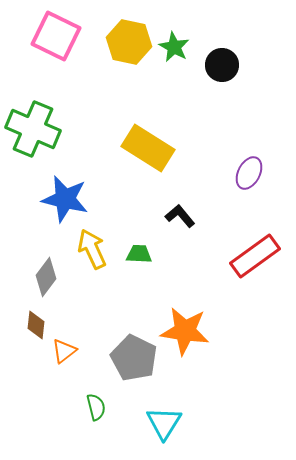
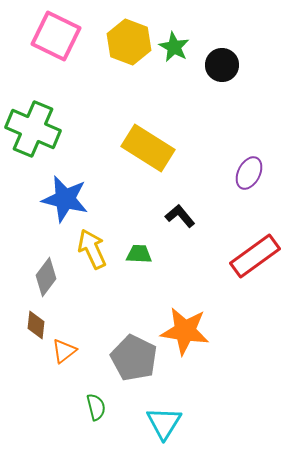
yellow hexagon: rotated 9 degrees clockwise
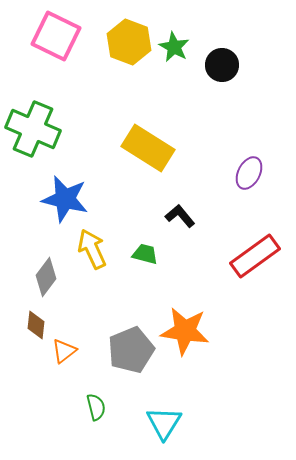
green trapezoid: moved 6 px right; rotated 12 degrees clockwise
gray pentagon: moved 3 px left, 8 px up; rotated 24 degrees clockwise
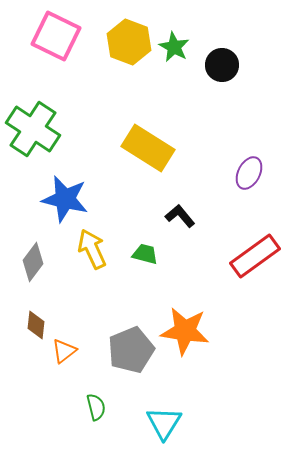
green cross: rotated 10 degrees clockwise
gray diamond: moved 13 px left, 15 px up
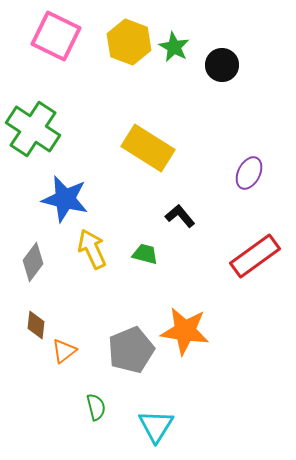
cyan triangle: moved 8 px left, 3 px down
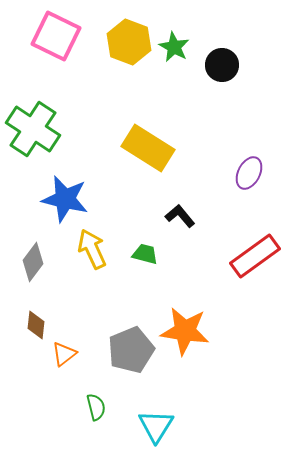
orange triangle: moved 3 px down
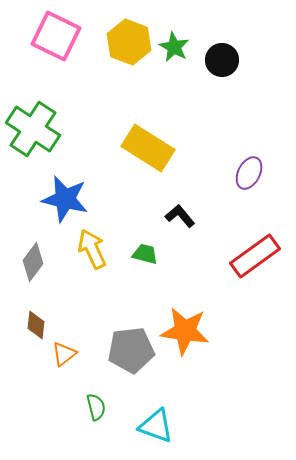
black circle: moved 5 px up
gray pentagon: rotated 15 degrees clockwise
cyan triangle: rotated 42 degrees counterclockwise
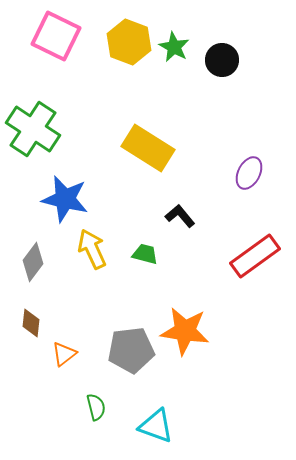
brown diamond: moved 5 px left, 2 px up
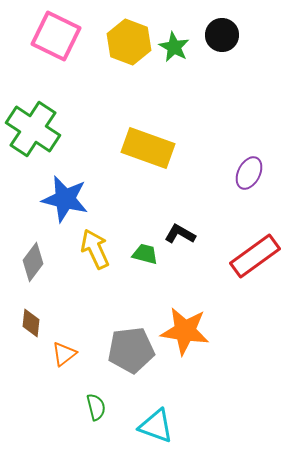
black circle: moved 25 px up
yellow rectangle: rotated 12 degrees counterclockwise
black L-shape: moved 18 px down; rotated 20 degrees counterclockwise
yellow arrow: moved 3 px right
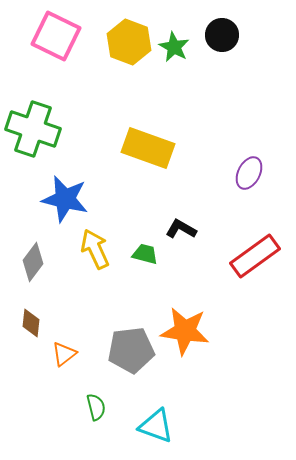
green cross: rotated 14 degrees counterclockwise
black L-shape: moved 1 px right, 5 px up
